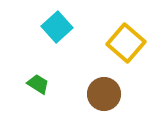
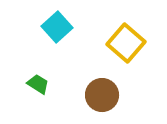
brown circle: moved 2 px left, 1 px down
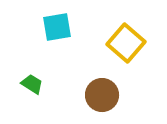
cyan square: rotated 32 degrees clockwise
green trapezoid: moved 6 px left
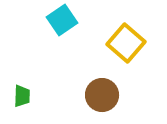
cyan square: moved 5 px right, 7 px up; rotated 24 degrees counterclockwise
green trapezoid: moved 10 px left, 12 px down; rotated 60 degrees clockwise
